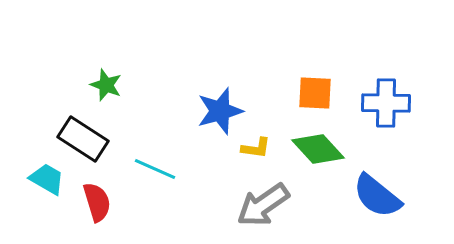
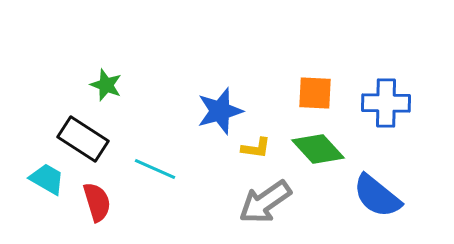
gray arrow: moved 2 px right, 3 px up
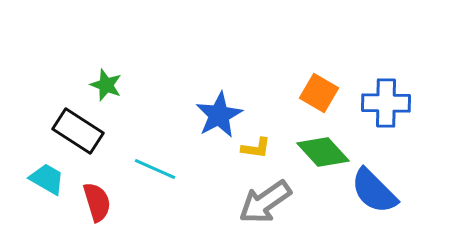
orange square: moved 4 px right; rotated 27 degrees clockwise
blue star: moved 1 px left, 4 px down; rotated 12 degrees counterclockwise
black rectangle: moved 5 px left, 8 px up
green diamond: moved 5 px right, 3 px down
blue semicircle: moved 3 px left, 5 px up; rotated 6 degrees clockwise
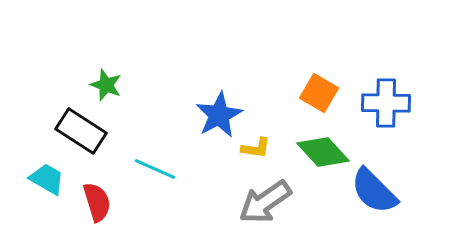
black rectangle: moved 3 px right
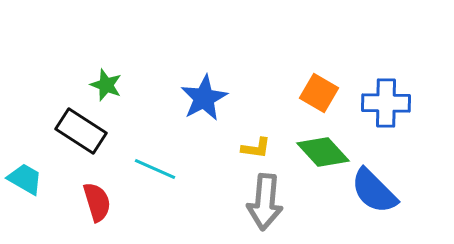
blue star: moved 15 px left, 17 px up
cyan trapezoid: moved 22 px left
gray arrow: rotated 50 degrees counterclockwise
